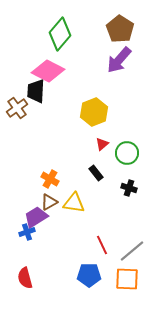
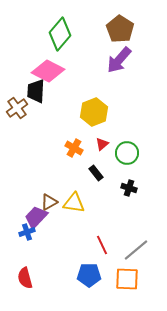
orange cross: moved 24 px right, 31 px up
purple trapezoid: rotated 15 degrees counterclockwise
gray line: moved 4 px right, 1 px up
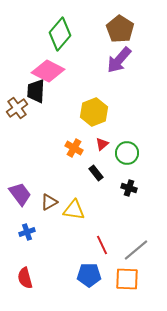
yellow triangle: moved 7 px down
purple trapezoid: moved 16 px left, 23 px up; rotated 100 degrees clockwise
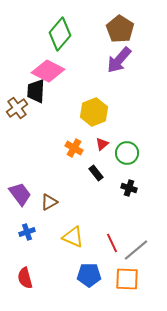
yellow triangle: moved 1 px left, 27 px down; rotated 15 degrees clockwise
red line: moved 10 px right, 2 px up
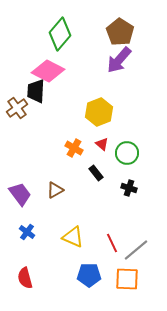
brown pentagon: moved 3 px down
yellow hexagon: moved 5 px right
red triangle: rotated 40 degrees counterclockwise
brown triangle: moved 6 px right, 12 px up
blue cross: rotated 35 degrees counterclockwise
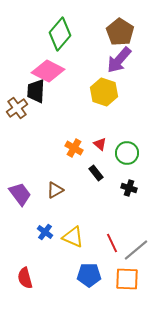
yellow hexagon: moved 5 px right, 20 px up; rotated 20 degrees counterclockwise
red triangle: moved 2 px left
blue cross: moved 18 px right
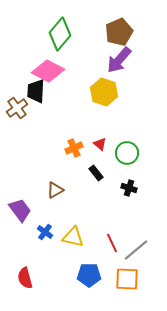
brown pentagon: moved 1 px left; rotated 16 degrees clockwise
orange cross: rotated 36 degrees clockwise
purple trapezoid: moved 16 px down
yellow triangle: rotated 10 degrees counterclockwise
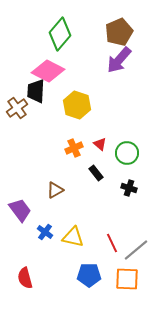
yellow hexagon: moved 27 px left, 13 px down
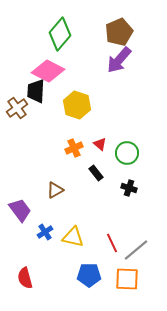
blue cross: rotated 21 degrees clockwise
